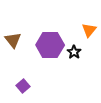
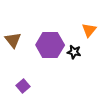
black star: rotated 24 degrees counterclockwise
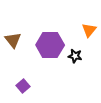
black star: moved 1 px right, 4 px down
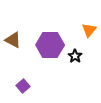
brown triangle: rotated 24 degrees counterclockwise
black star: rotated 24 degrees clockwise
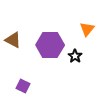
orange triangle: moved 2 px left, 1 px up
purple square: rotated 24 degrees counterclockwise
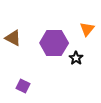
brown triangle: moved 2 px up
purple hexagon: moved 4 px right, 2 px up
black star: moved 1 px right, 2 px down
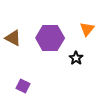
purple hexagon: moved 4 px left, 5 px up
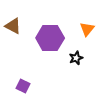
brown triangle: moved 12 px up
black star: rotated 16 degrees clockwise
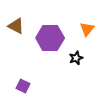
brown triangle: moved 3 px right
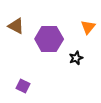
orange triangle: moved 1 px right, 2 px up
purple hexagon: moved 1 px left, 1 px down
